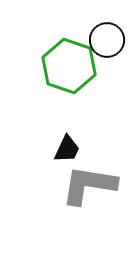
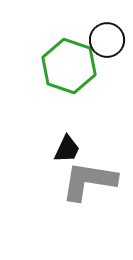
gray L-shape: moved 4 px up
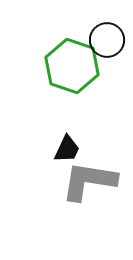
green hexagon: moved 3 px right
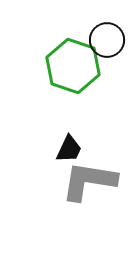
green hexagon: moved 1 px right
black trapezoid: moved 2 px right
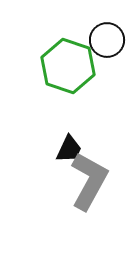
green hexagon: moved 5 px left
gray L-shape: rotated 110 degrees clockwise
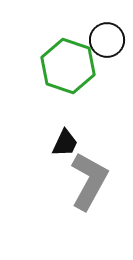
black trapezoid: moved 4 px left, 6 px up
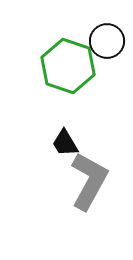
black circle: moved 1 px down
black trapezoid: rotated 124 degrees clockwise
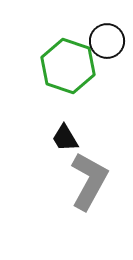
black trapezoid: moved 5 px up
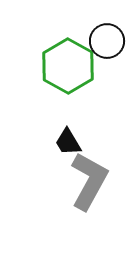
green hexagon: rotated 10 degrees clockwise
black trapezoid: moved 3 px right, 4 px down
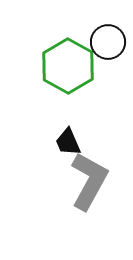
black circle: moved 1 px right, 1 px down
black trapezoid: rotated 8 degrees clockwise
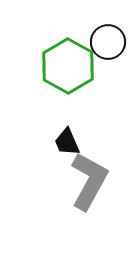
black trapezoid: moved 1 px left
